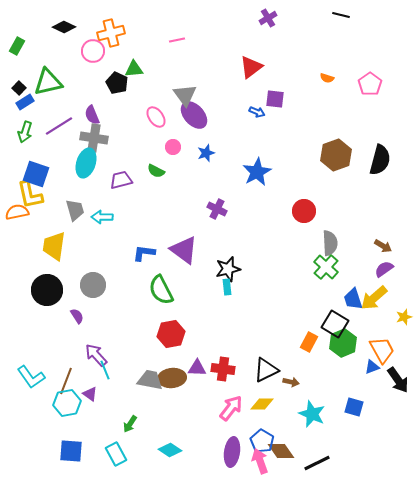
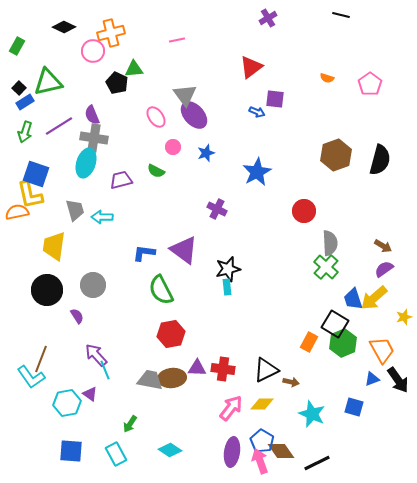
blue triangle at (372, 367): moved 12 px down
brown line at (66, 381): moved 25 px left, 22 px up
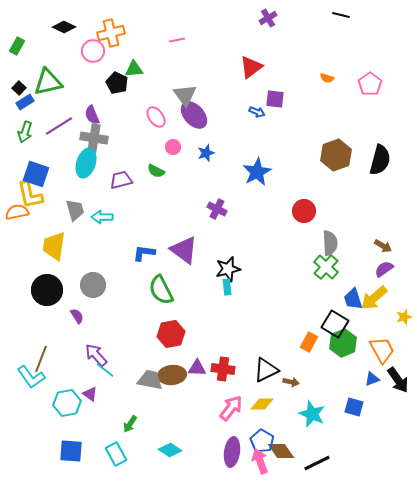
cyan line at (105, 370): rotated 30 degrees counterclockwise
brown ellipse at (172, 378): moved 3 px up
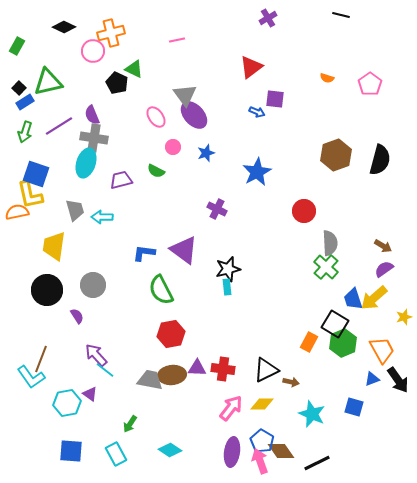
green triangle at (134, 69): rotated 30 degrees clockwise
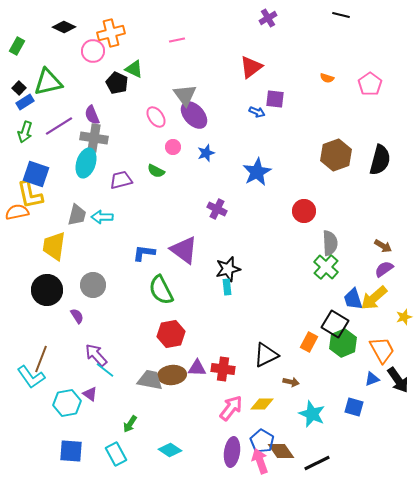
gray trapezoid at (75, 210): moved 2 px right, 5 px down; rotated 30 degrees clockwise
black triangle at (266, 370): moved 15 px up
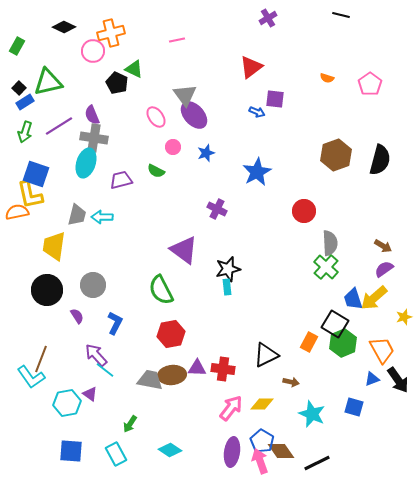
blue L-shape at (144, 253): moved 29 px left, 70 px down; rotated 110 degrees clockwise
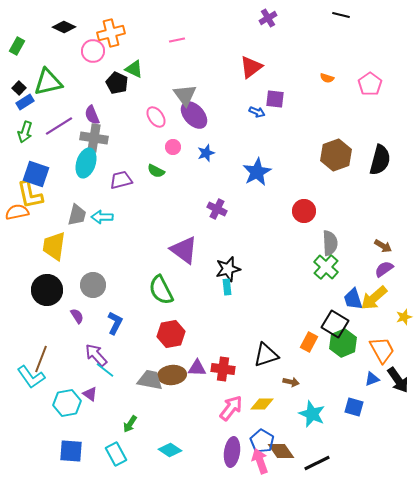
black triangle at (266, 355): rotated 8 degrees clockwise
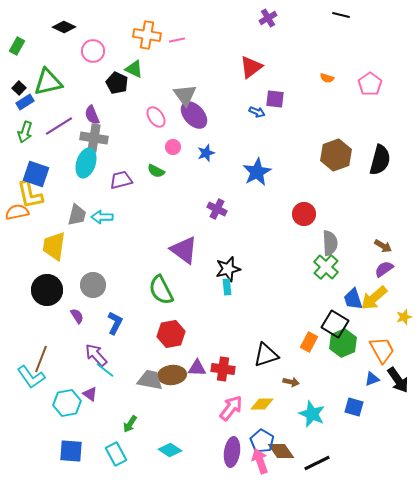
orange cross at (111, 33): moved 36 px right, 2 px down; rotated 24 degrees clockwise
red circle at (304, 211): moved 3 px down
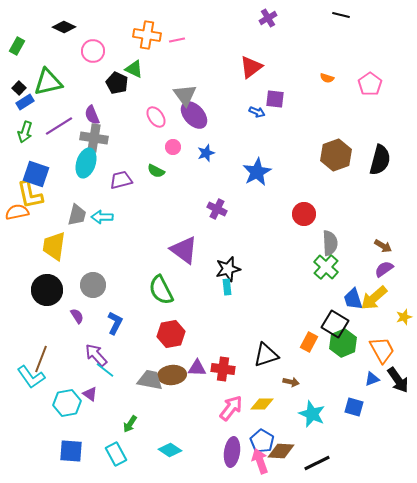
brown diamond at (281, 451): rotated 52 degrees counterclockwise
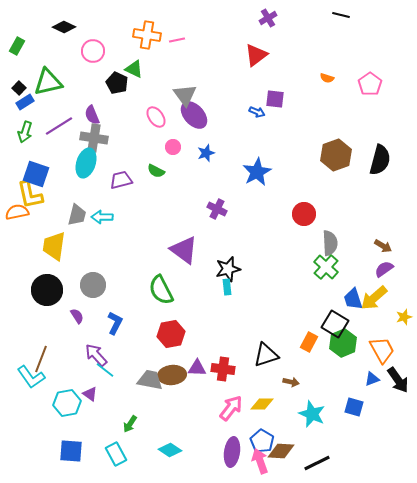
red triangle at (251, 67): moved 5 px right, 12 px up
